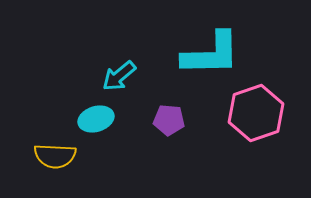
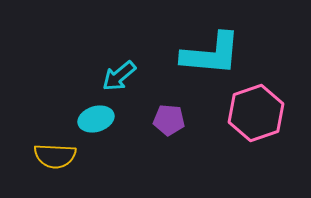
cyan L-shape: rotated 6 degrees clockwise
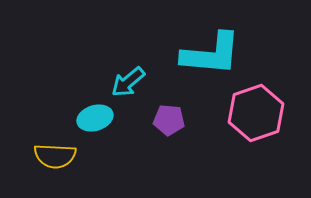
cyan arrow: moved 9 px right, 6 px down
cyan ellipse: moved 1 px left, 1 px up
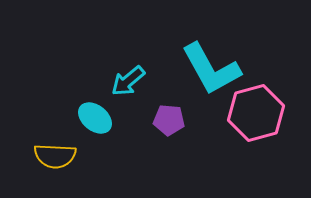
cyan L-shape: moved 15 px down; rotated 56 degrees clockwise
cyan arrow: moved 1 px up
pink hexagon: rotated 4 degrees clockwise
cyan ellipse: rotated 56 degrees clockwise
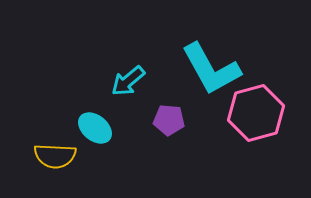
cyan ellipse: moved 10 px down
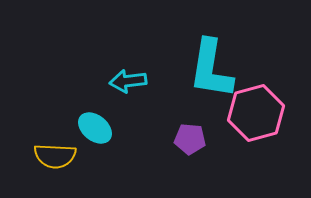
cyan L-shape: rotated 38 degrees clockwise
cyan arrow: rotated 33 degrees clockwise
purple pentagon: moved 21 px right, 19 px down
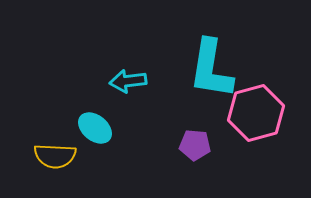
purple pentagon: moved 5 px right, 6 px down
